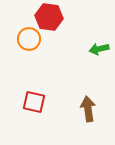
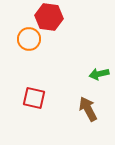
green arrow: moved 25 px down
red square: moved 4 px up
brown arrow: rotated 20 degrees counterclockwise
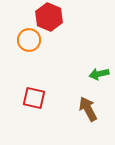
red hexagon: rotated 16 degrees clockwise
orange circle: moved 1 px down
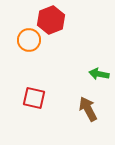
red hexagon: moved 2 px right, 3 px down; rotated 16 degrees clockwise
green arrow: rotated 24 degrees clockwise
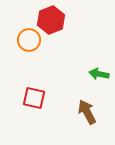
brown arrow: moved 1 px left, 3 px down
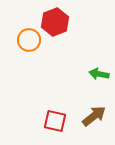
red hexagon: moved 4 px right, 2 px down
red square: moved 21 px right, 23 px down
brown arrow: moved 7 px right, 4 px down; rotated 80 degrees clockwise
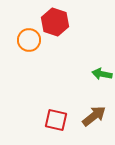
red hexagon: rotated 20 degrees counterclockwise
green arrow: moved 3 px right
red square: moved 1 px right, 1 px up
